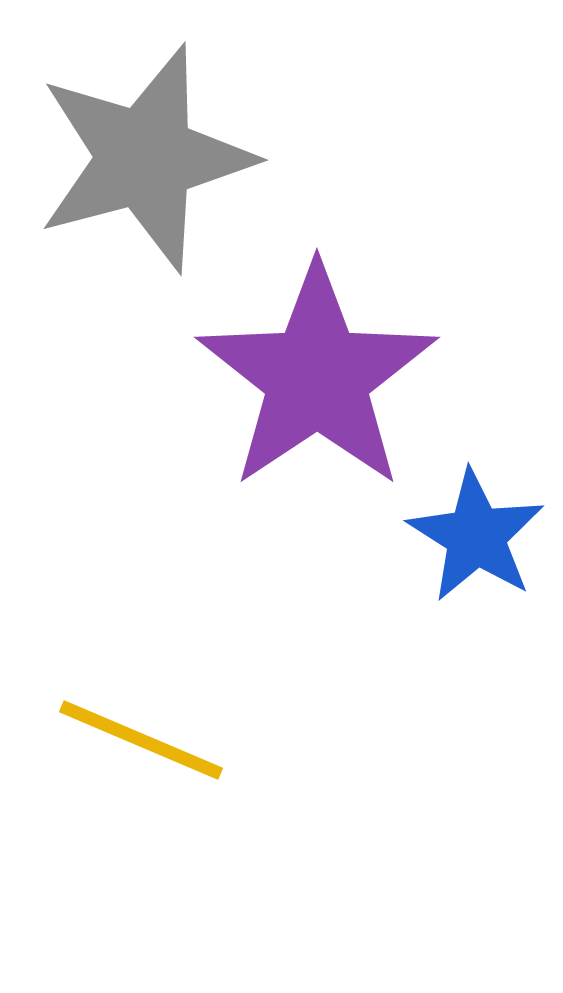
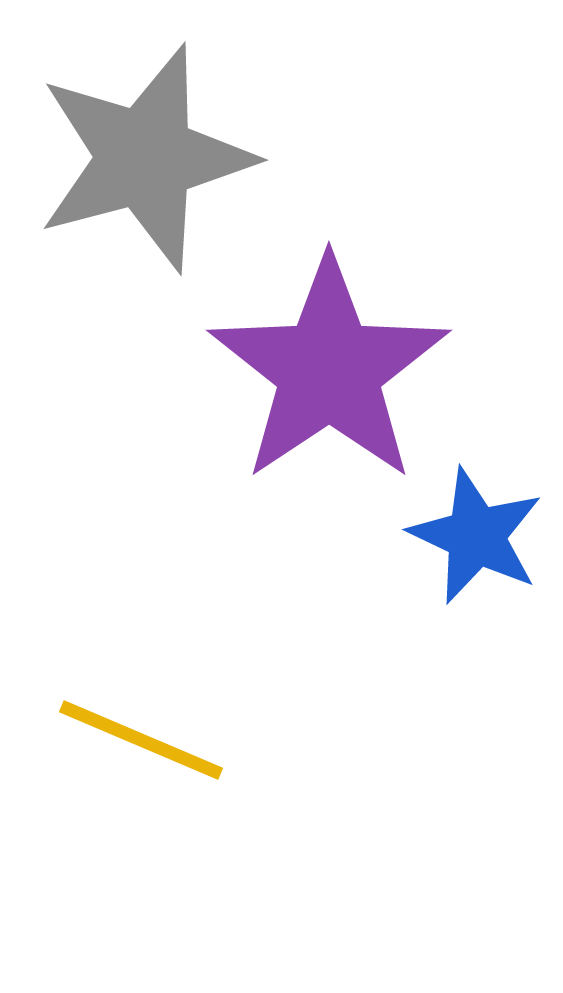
purple star: moved 12 px right, 7 px up
blue star: rotated 7 degrees counterclockwise
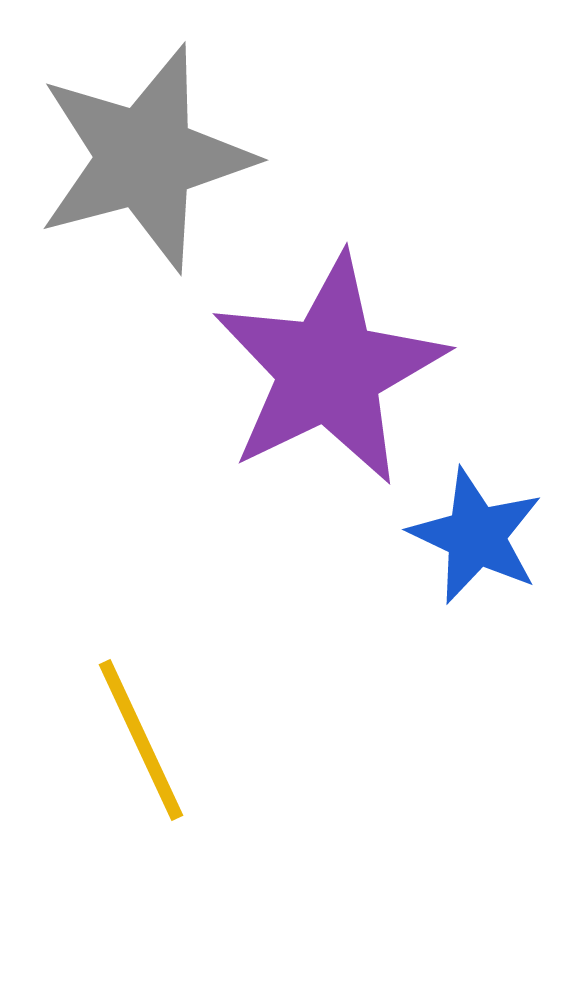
purple star: rotated 8 degrees clockwise
yellow line: rotated 42 degrees clockwise
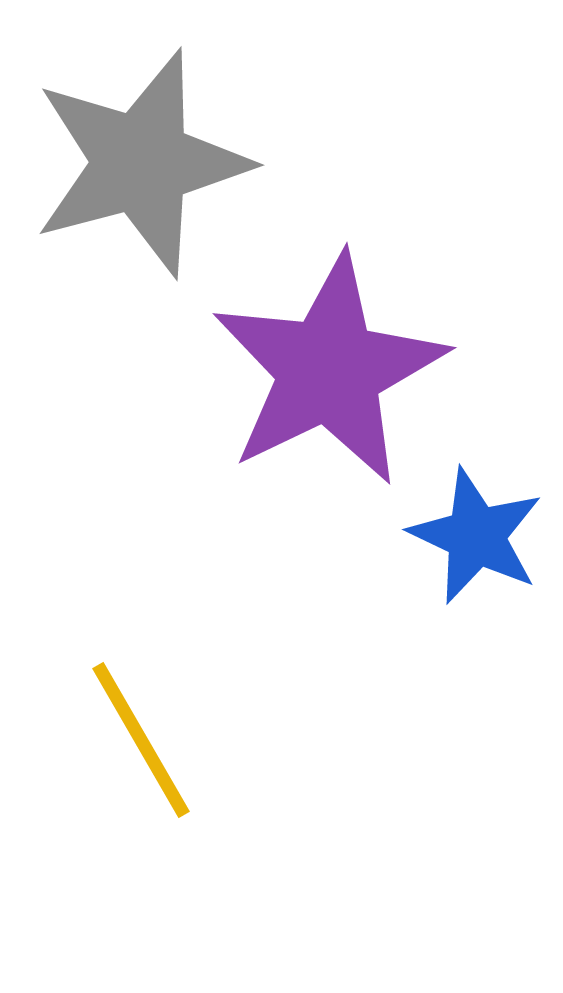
gray star: moved 4 px left, 5 px down
yellow line: rotated 5 degrees counterclockwise
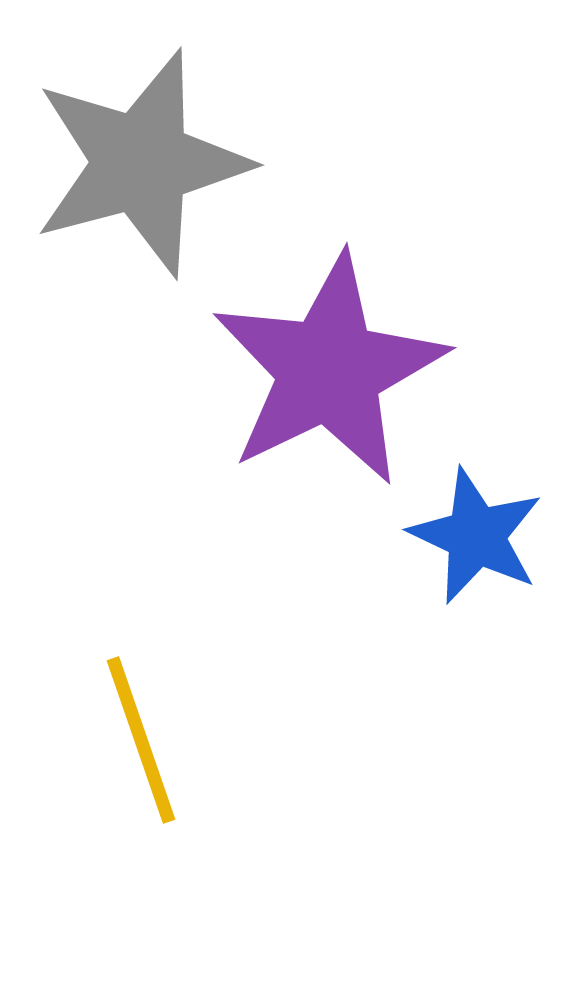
yellow line: rotated 11 degrees clockwise
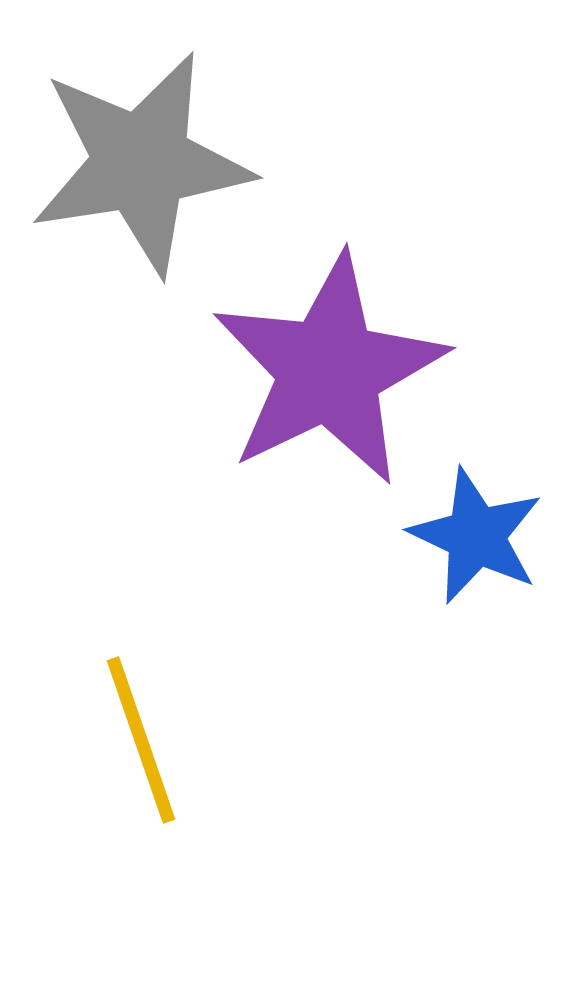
gray star: rotated 6 degrees clockwise
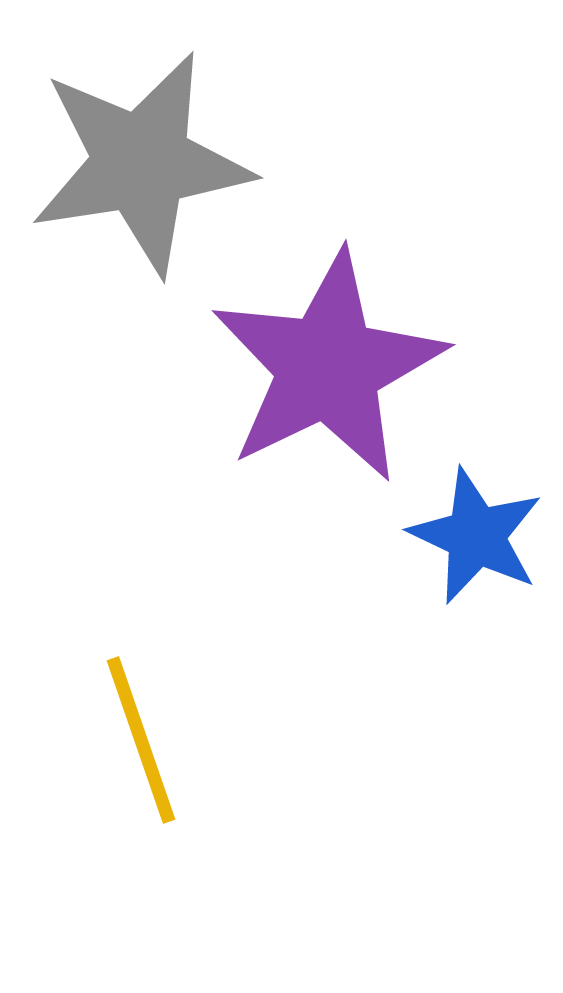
purple star: moved 1 px left, 3 px up
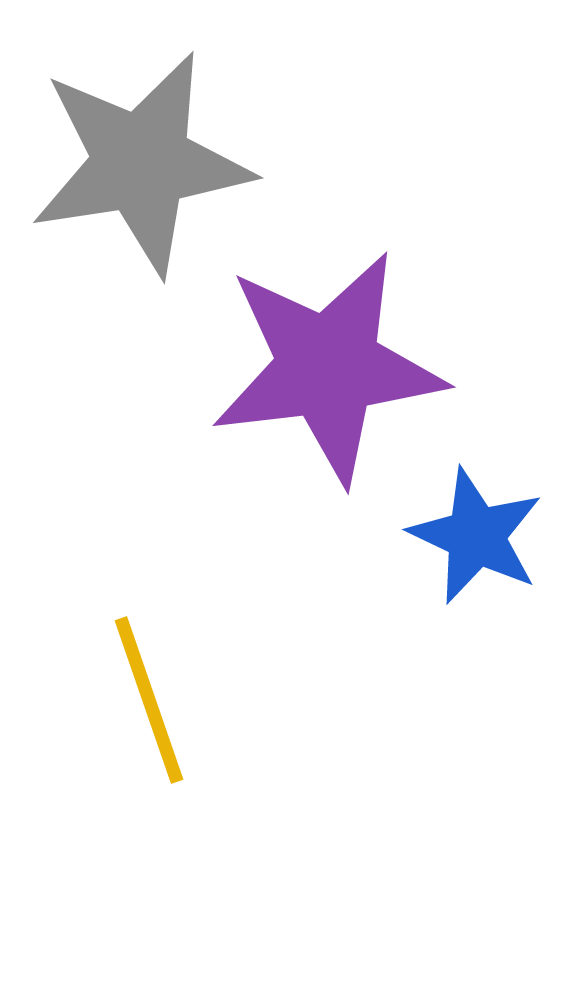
purple star: rotated 19 degrees clockwise
yellow line: moved 8 px right, 40 px up
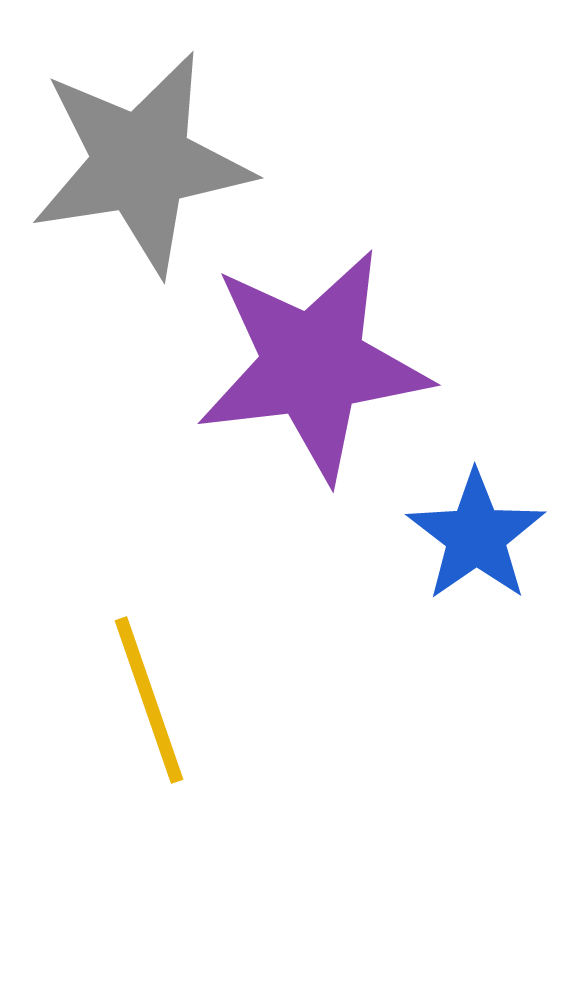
purple star: moved 15 px left, 2 px up
blue star: rotated 12 degrees clockwise
